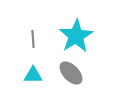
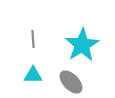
cyan star: moved 6 px right, 9 px down
gray ellipse: moved 9 px down
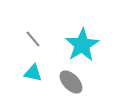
gray line: rotated 36 degrees counterclockwise
cyan triangle: moved 2 px up; rotated 12 degrees clockwise
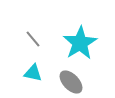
cyan star: moved 2 px left, 2 px up
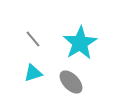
cyan triangle: rotated 30 degrees counterclockwise
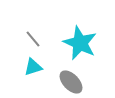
cyan star: rotated 16 degrees counterclockwise
cyan triangle: moved 6 px up
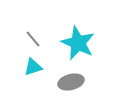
cyan star: moved 2 px left
gray ellipse: rotated 60 degrees counterclockwise
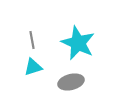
gray line: moved 1 px left, 1 px down; rotated 30 degrees clockwise
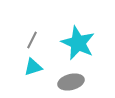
gray line: rotated 36 degrees clockwise
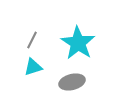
cyan star: rotated 8 degrees clockwise
gray ellipse: moved 1 px right
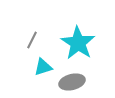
cyan triangle: moved 10 px right
